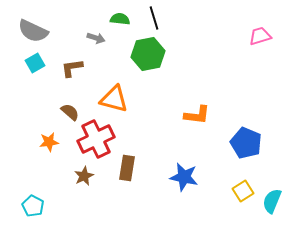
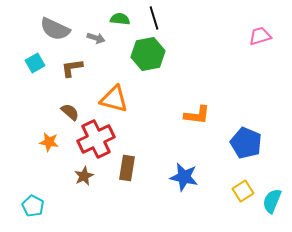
gray semicircle: moved 22 px right, 2 px up
orange star: rotated 18 degrees clockwise
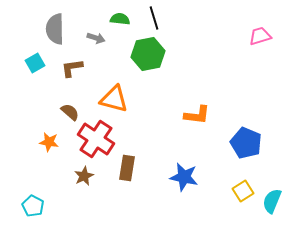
gray semicircle: rotated 64 degrees clockwise
red cross: rotated 30 degrees counterclockwise
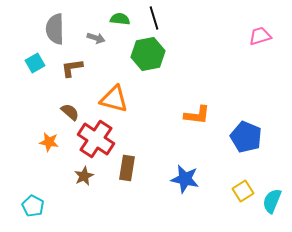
blue pentagon: moved 6 px up
blue star: moved 1 px right, 2 px down
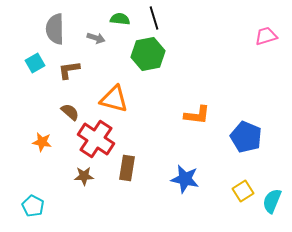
pink trapezoid: moved 6 px right
brown L-shape: moved 3 px left, 2 px down
orange star: moved 7 px left
brown star: rotated 24 degrees clockwise
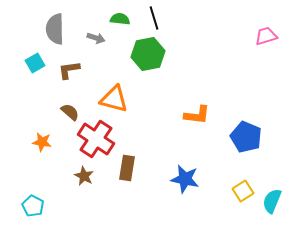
brown star: rotated 30 degrees clockwise
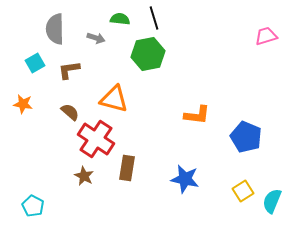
orange star: moved 19 px left, 38 px up
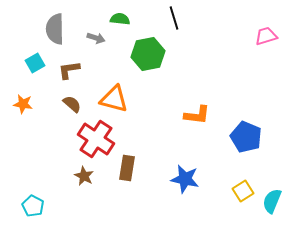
black line: moved 20 px right
brown semicircle: moved 2 px right, 8 px up
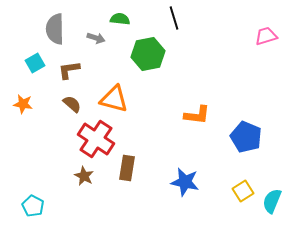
blue star: moved 3 px down
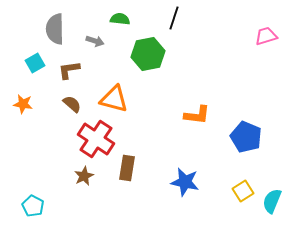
black line: rotated 35 degrees clockwise
gray arrow: moved 1 px left, 3 px down
brown star: rotated 18 degrees clockwise
